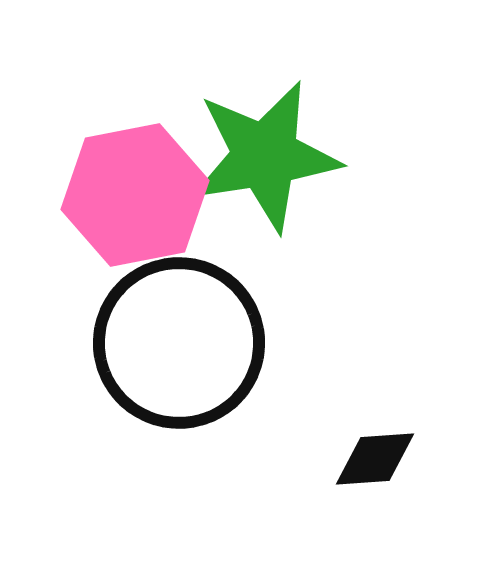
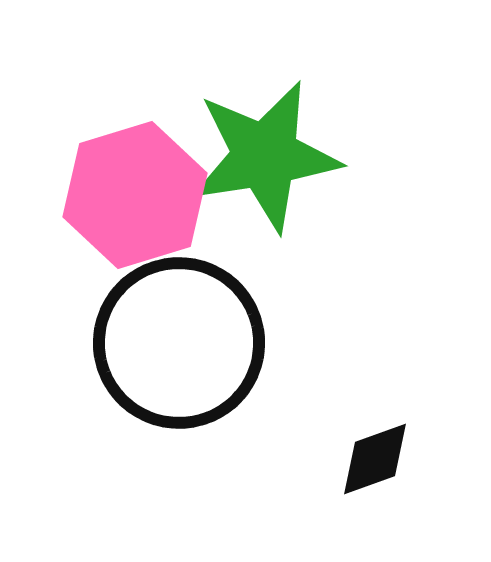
pink hexagon: rotated 6 degrees counterclockwise
black diamond: rotated 16 degrees counterclockwise
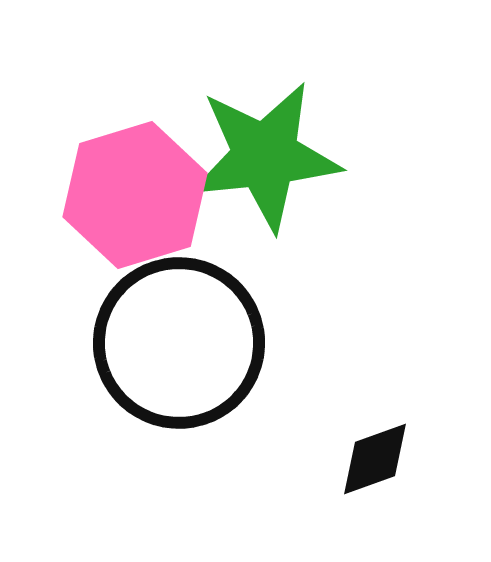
green star: rotated 3 degrees clockwise
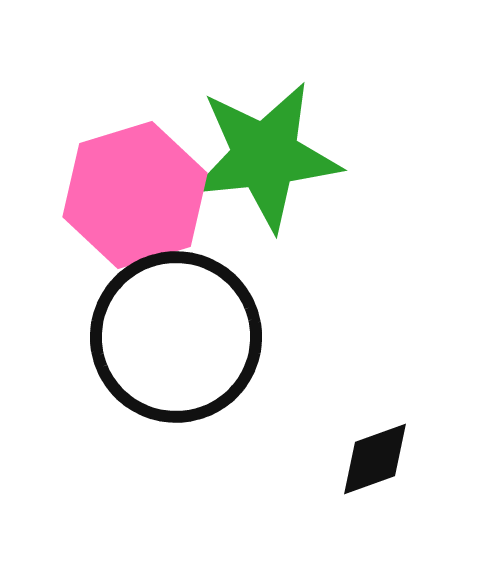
black circle: moved 3 px left, 6 px up
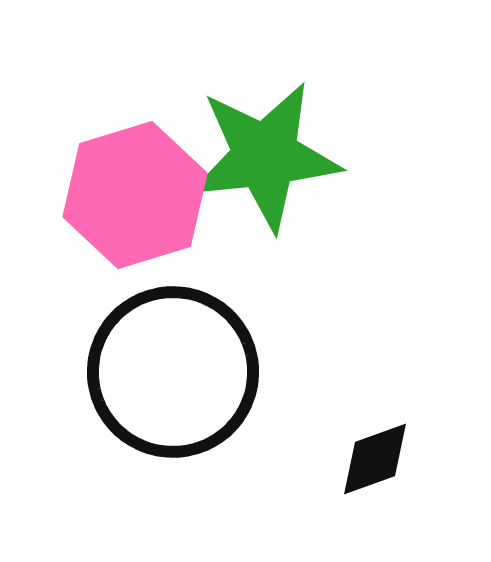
black circle: moved 3 px left, 35 px down
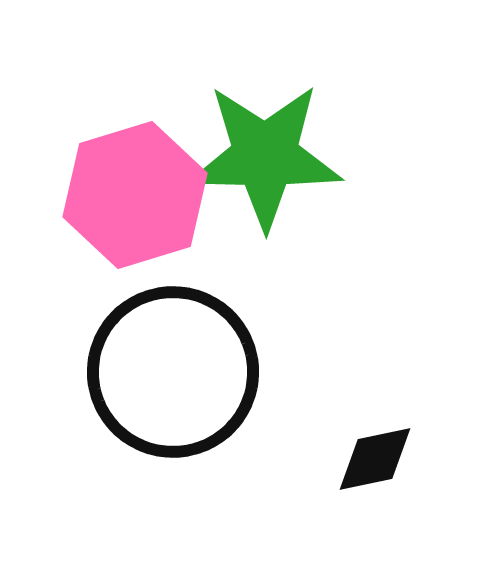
green star: rotated 7 degrees clockwise
black diamond: rotated 8 degrees clockwise
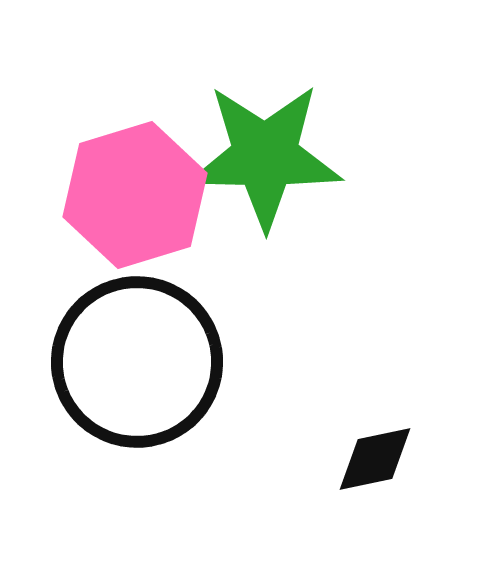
black circle: moved 36 px left, 10 px up
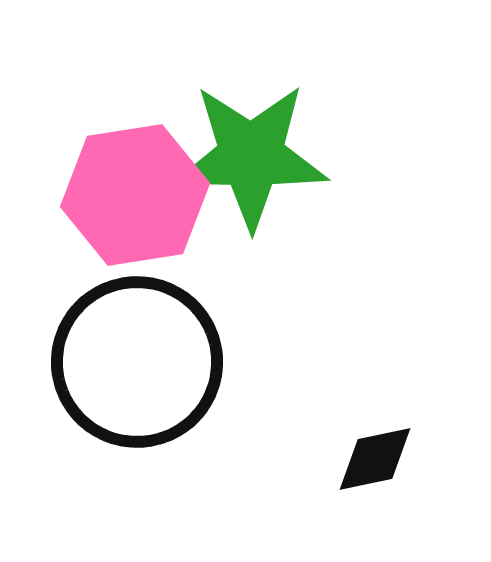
green star: moved 14 px left
pink hexagon: rotated 8 degrees clockwise
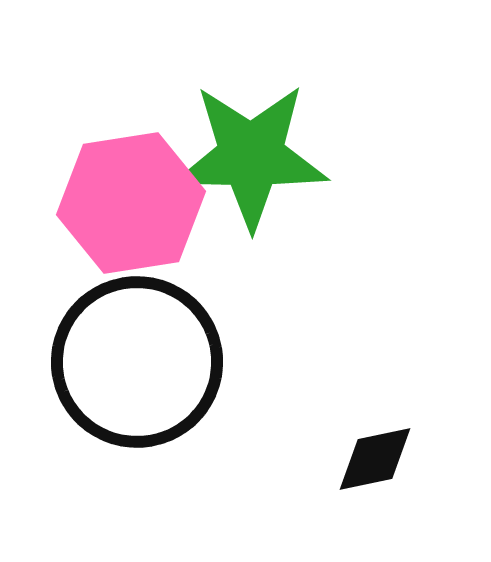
pink hexagon: moved 4 px left, 8 px down
